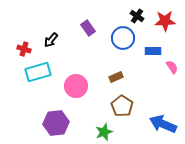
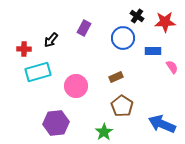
red star: moved 1 px down
purple rectangle: moved 4 px left; rotated 63 degrees clockwise
red cross: rotated 16 degrees counterclockwise
blue arrow: moved 1 px left
green star: rotated 12 degrees counterclockwise
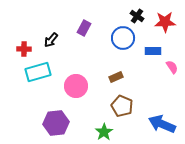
brown pentagon: rotated 10 degrees counterclockwise
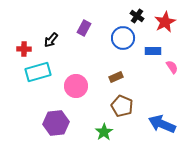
red star: rotated 25 degrees counterclockwise
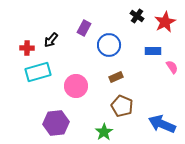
blue circle: moved 14 px left, 7 px down
red cross: moved 3 px right, 1 px up
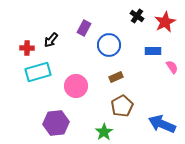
brown pentagon: rotated 20 degrees clockwise
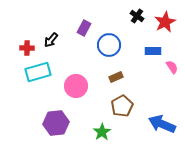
green star: moved 2 px left
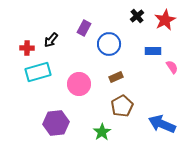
black cross: rotated 16 degrees clockwise
red star: moved 2 px up
blue circle: moved 1 px up
pink circle: moved 3 px right, 2 px up
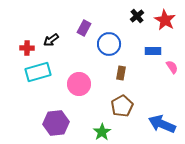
red star: rotated 15 degrees counterclockwise
black arrow: rotated 14 degrees clockwise
brown rectangle: moved 5 px right, 4 px up; rotated 56 degrees counterclockwise
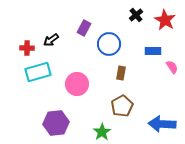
black cross: moved 1 px left, 1 px up
pink circle: moved 2 px left
blue arrow: rotated 20 degrees counterclockwise
